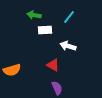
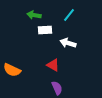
cyan line: moved 2 px up
white arrow: moved 3 px up
orange semicircle: rotated 42 degrees clockwise
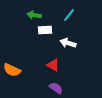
purple semicircle: moved 1 px left; rotated 32 degrees counterclockwise
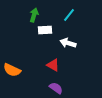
green arrow: rotated 96 degrees clockwise
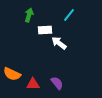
green arrow: moved 5 px left
white arrow: moved 9 px left; rotated 21 degrees clockwise
red triangle: moved 20 px left, 19 px down; rotated 32 degrees counterclockwise
orange semicircle: moved 4 px down
purple semicircle: moved 1 px right, 5 px up; rotated 16 degrees clockwise
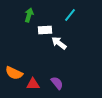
cyan line: moved 1 px right
orange semicircle: moved 2 px right, 1 px up
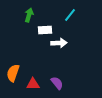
white arrow: rotated 140 degrees clockwise
orange semicircle: moved 1 px left; rotated 84 degrees clockwise
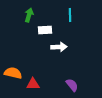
cyan line: rotated 40 degrees counterclockwise
white arrow: moved 4 px down
orange semicircle: rotated 84 degrees clockwise
purple semicircle: moved 15 px right, 2 px down
